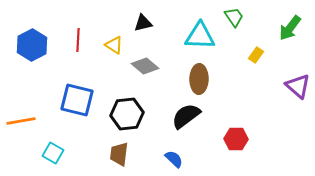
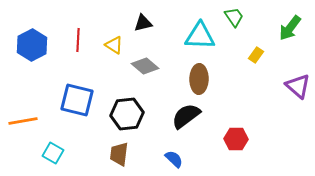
orange line: moved 2 px right
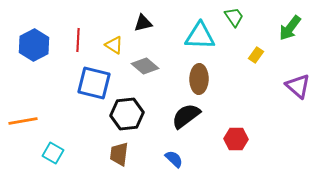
blue hexagon: moved 2 px right
blue square: moved 17 px right, 17 px up
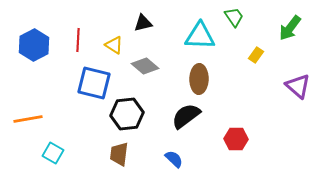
orange line: moved 5 px right, 2 px up
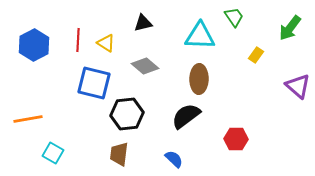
yellow triangle: moved 8 px left, 2 px up
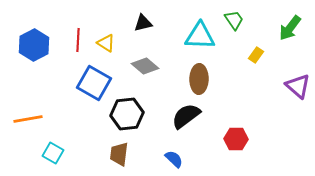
green trapezoid: moved 3 px down
blue square: rotated 16 degrees clockwise
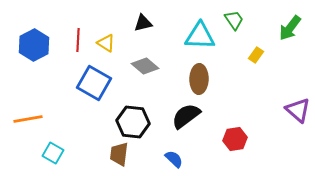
purple triangle: moved 24 px down
black hexagon: moved 6 px right, 8 px down; rotated 12 degrees clockwise
red hexagon: moved 1 px left; rotated 10 degrees counterclockwise
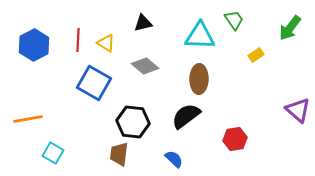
yellow rectangle: rotated 21 degrees clockwise
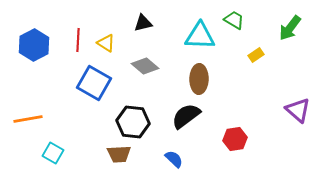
green trapezoid: rotated 25 degrees counterclockwise
brown trapezoid: rotated 100 degrees counterclockwise
